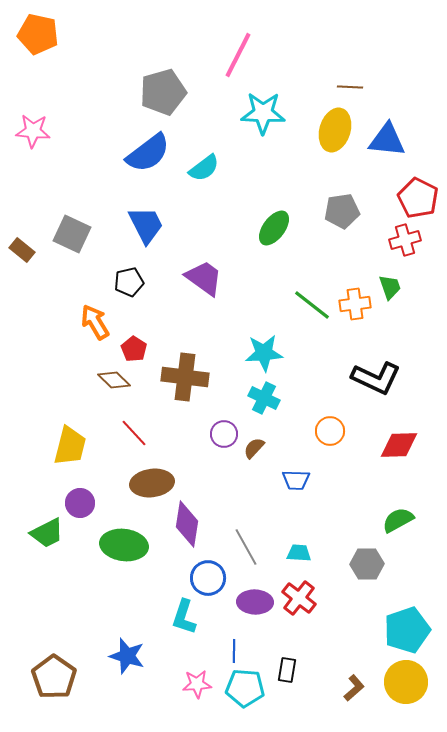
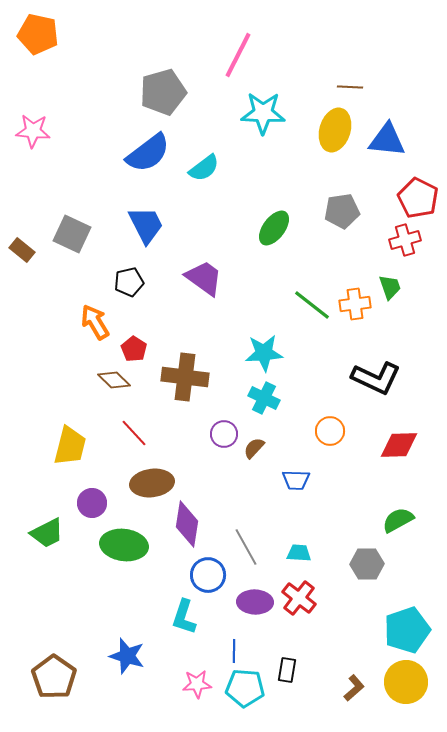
purple circle at (80, 503): moved 12 px right
blue circle at (208, 578): moved 3 px up
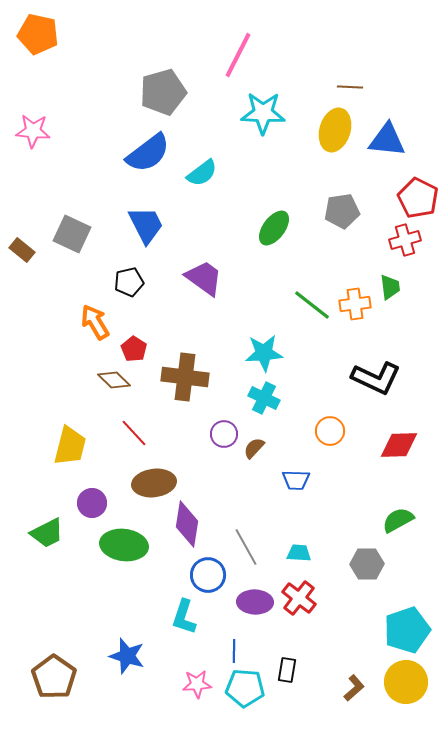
cyan semicircle at (204, 168): moved 2 px left, 5 px down
green trapezoid at (390, 287): rotated 12 degrees clockwise
brown ellipse at (152, 483): moved 2 px right
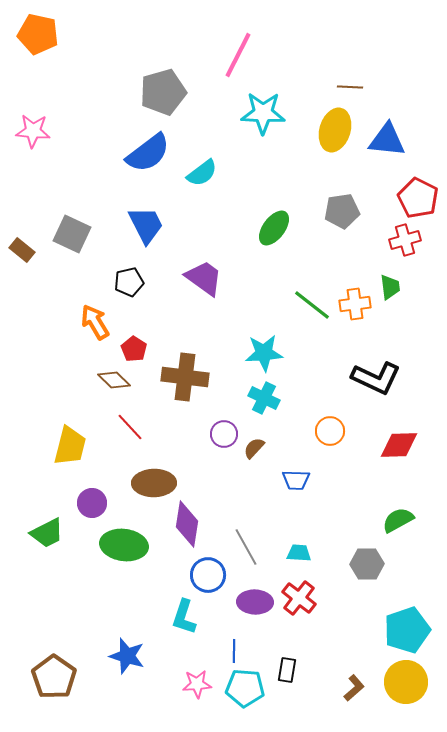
red line at (134, 433): moved 4 px left, 6 px up
brown ellipse at (154, 483): rotated 6 degrees clockwise
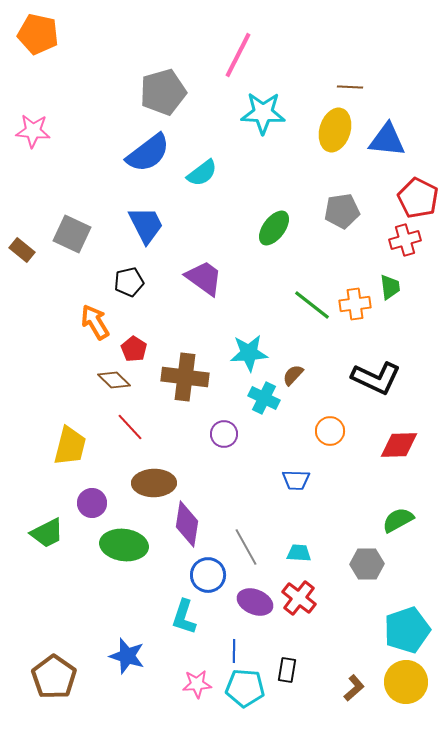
cyan star at (264, 353): moved 15 px left
brown semicircle at (254, 448): moved 39 px right, 73 px up
purple ellipse at (255, 602): rotated 20 degrees clockwise
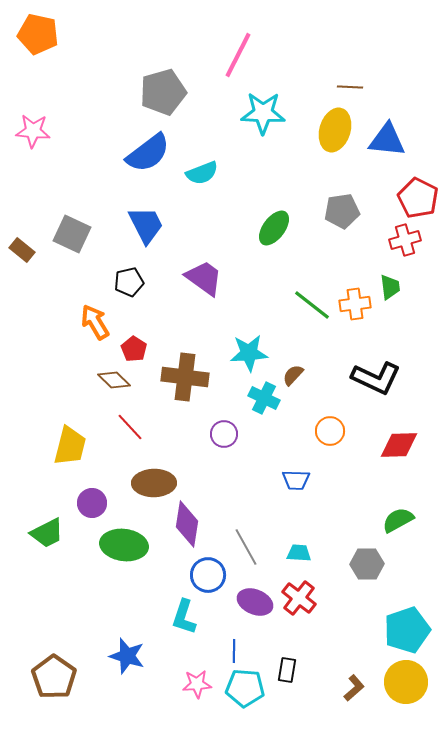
cyan semicircle at (202, 173): rotated 16 degrees clockwise
